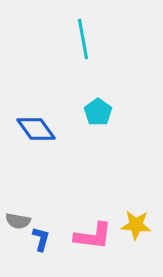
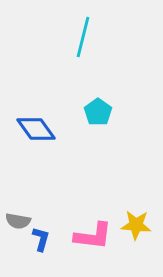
cyan line: moved 2 px up; rotated 24 degrees clockwise
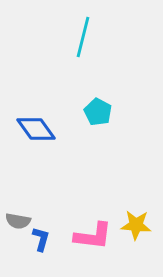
cyan pentagon: rotated 8 degrees counterclockwise
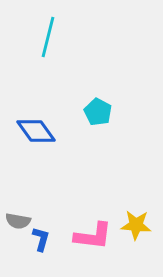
cyan line: moved 35 px left
blue diamond: moved 2 px down
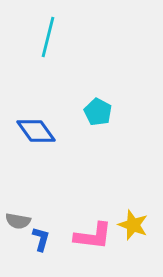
yellow star: moved 3 px left; rotated 16 degrees clockwise
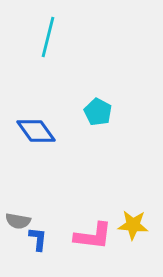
yellow star: rotated 16 degrees counterclockwise
blue L-shape: moved 3 px left; rotated 10 degrees counterclockwise
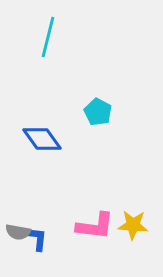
blue diamond: moved 6 px right, 8 px down
gray semicircle: moved 11 px down
pink L-shape: moved 2 px right, 10 px up
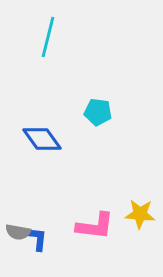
cyan pentagon: rotated 20 degrees counterclockwise
yellow star: moved 7 px right, 11 px up
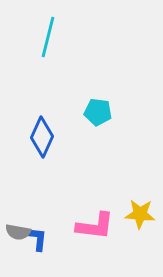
blue diamond: moved 2 px up; rotated 60 degrees clockwise
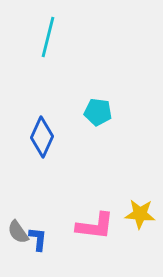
gray semicircle: rotated 45 degrees clockwise
